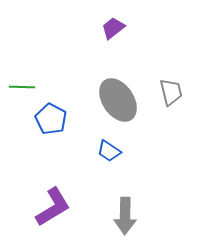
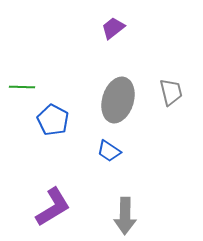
gray ellipse: rotated 51 degrees clockwise
blue pentagon: moved 2 px right, 1 px down
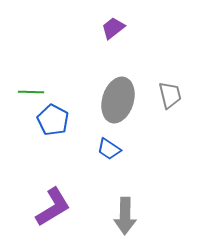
green line: moved 9 px right, 5 px down
gray trapezoid: moved 1 px left, 3 px down
blue trapezoid: moved 2 px up
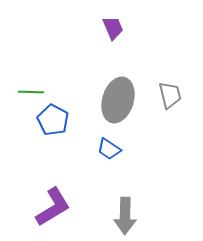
purple trapezoid: rotated 105 degrees clockwise
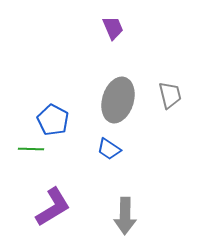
green line: moved 57 px down
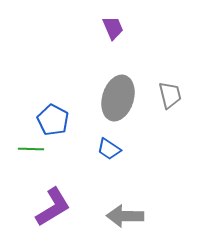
gray ellipse: moved 2 px up
gray arrow: rotated 90 degrees clockwise
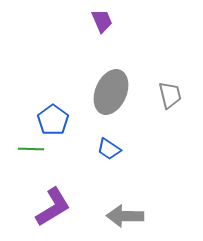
purple trapezoid: moved 11 px left, 7 px up
gray ellipse: moved 7 px left, 6 px up; rotated 6 degrees clockwise
blue pentagon: rotated 8 degrees clockwise
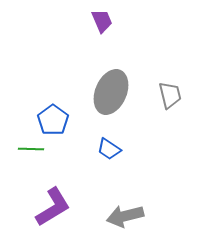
gray arrow: rotated 15 degrees counterclockwise
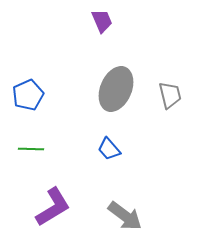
gray ellipse: moved 5 px right, 3 px up
blue pentagon: moved 25 px left, 25 px up; rotated 12 degrees clockwise
blue trapezoid: rotated 15 degrees clockwise
gray arrow: rotated 129 degrees counterclockwise
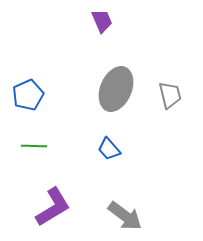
green line: moved 3 px right, 3 px up
